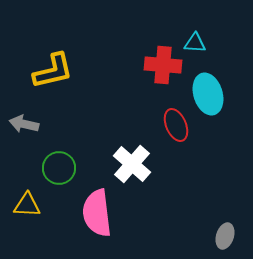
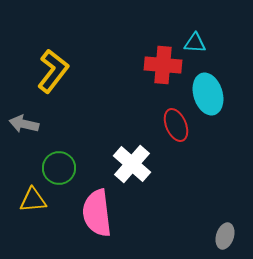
yellow L-shape: rotated 39 degrees counterclockwise
yellow triangle: moved 6 px right, 5 px up; rotated 8 degrees counterclockwise
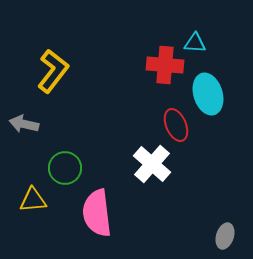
red cross: moved 2 px right
white cross: moved 20 px right
green circle: moved 6 px right
